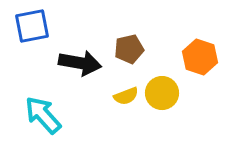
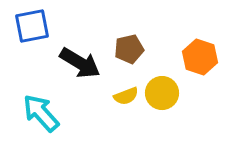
black arrow: rotated 21 degrees clockwise
cyan arrow: moved 2 px left, 2 px up
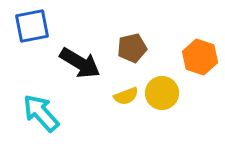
brown pentagon: moved 3 px right, 1 px up
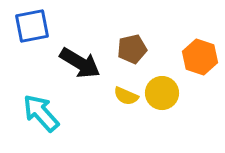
brown pentagon: moved 1 px down
yellow semicircle: rotated 45 degrees clockwise
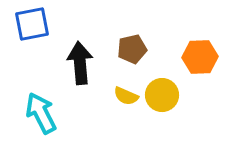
blue square: moved 2 px up
orange hexagon: rotated 20 degrees counterclockwise
black arrow: rotated 126 degrees counterclockwise
yellow circle: moved 2 px down
cyan arrow: rotated 15 degrees clockwise
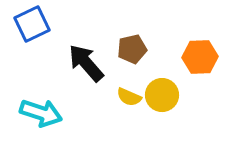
blue square: rotated 15 degrees counterclockwise
black arrow: moved 6 px right; rotated 36 degrees counterclockwise
yellow semicircle: moved 3 px right, 1 px down
cyan arrow: rotated 135 degrees clockwise
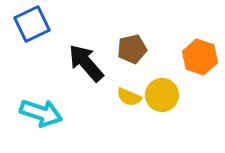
orange hexagon: rotated 20 degrees clockwise
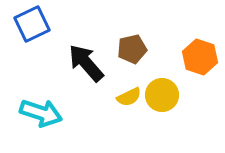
yellow semicircle: rotated 50 degrees counterclockwise
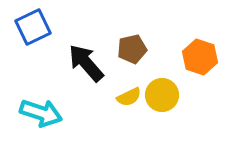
blue square: moved 1 px right, 3 px down
